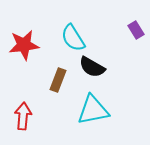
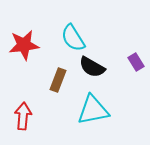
purple rectangle: moved 32 px down
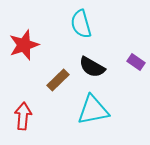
cyan semicircle: moved 8 px right, 14 px up; rotated 16 degrees clockwise
red star: rotated 12 degrees counterclockwise
purple rectangle: rotated 24 degrees counterclockwise
brown rectangle: rotated 25 degrees clockwise
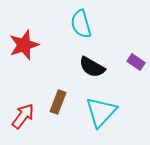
brown rectangle: moved 22 px down; rotated 25 degrees counterclockwise
cyan triangle: moved 8 px right, 2 px down; rotated 36 degrees counterclockwise
red arrow: rotated 32 degrees clockwise
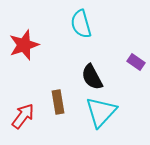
black semicircle: moved 10 px down; rotated 32 degrees clockwise
brown rectangle: rotated 30 degrees counterclockwise
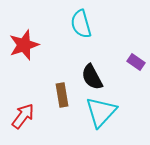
brown rectangle: moved 4 px right, 7 px up
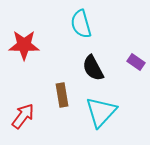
red star: rotated 20 degrees clockwise
black semicircle: moved 1 px right, 9 px up
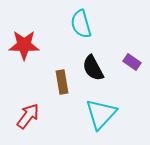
purple rectangle: moved 4 px left
brown rectangle: moved 13 px up
cyan triangle: moved 2 px down
red arrow: moved 5 px right
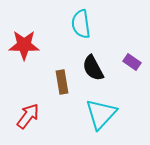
cyan semicircle: rotated 8 degrees clockwise
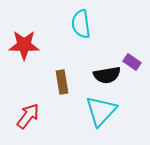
black semicircle: moved 14 px right, 7 px down; rotated 72 degrees counterclockwise
cyan triangle: moved 3 px up
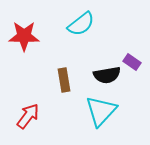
cyan semicircle: rotated 120 degrees counterclockwise
red star: moved 9 px up
brown rectangle: moved 2 px right, 2 px up
